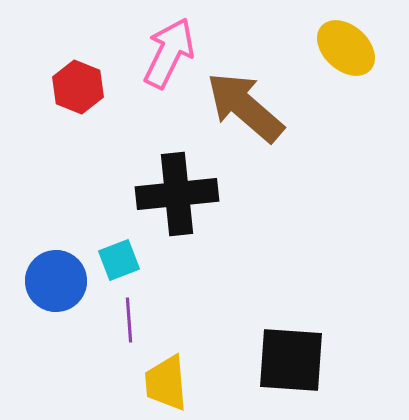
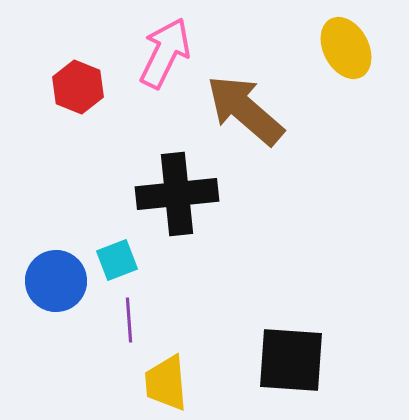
yellow ellipse: rotated 20 degrees clockwise
pink arrow: moved 4 px left
brown arrow: moved 3 px down
cyan square: moved 2 px left
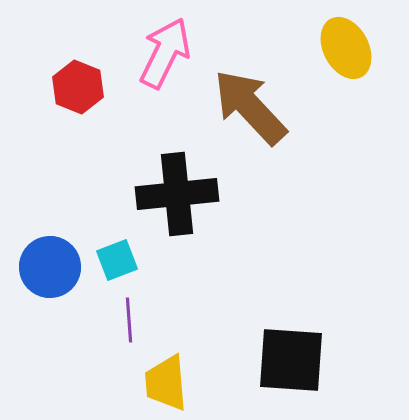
brown arrow: moved 5 px right, 3 px up; rotated 6 degrees clockwise
blue circle: moved 6 px left, 14 px up
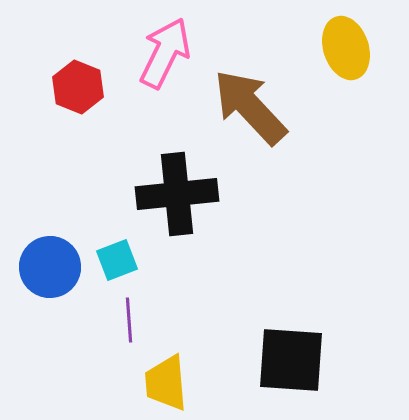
yellow ellipse: rotated 10 degrees clockwise
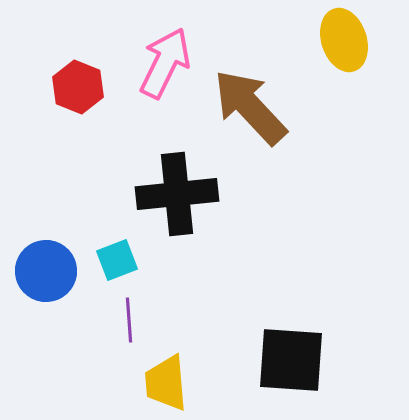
yellow ellipse: moved 2 px left, 8 px up
pink arrow: moved 10 px down
blue circle: moved 4 px left, 4 px down
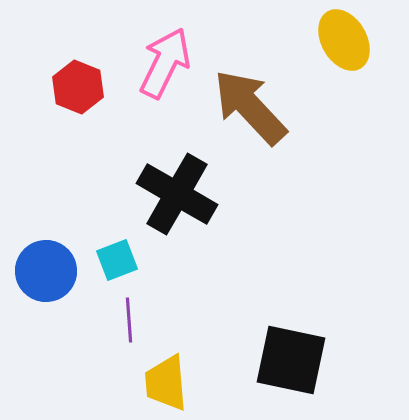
yellow ellipse: rotated 12 degrees counterclockwise
black cross: rotated 36 degrees clockwise
black square: rotated 8 degrees clockwise
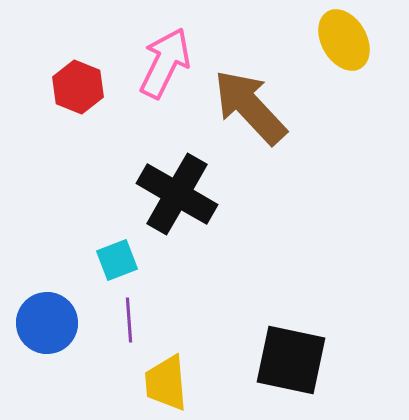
blue circle: moved 1 px right, 52 px down
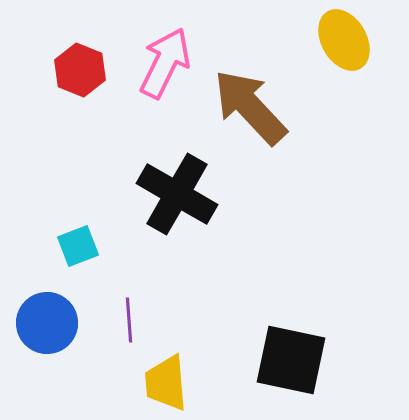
red hexagon: moved 2 px right, 17 px up
cyan square: moved 39 px left, 14 px up
